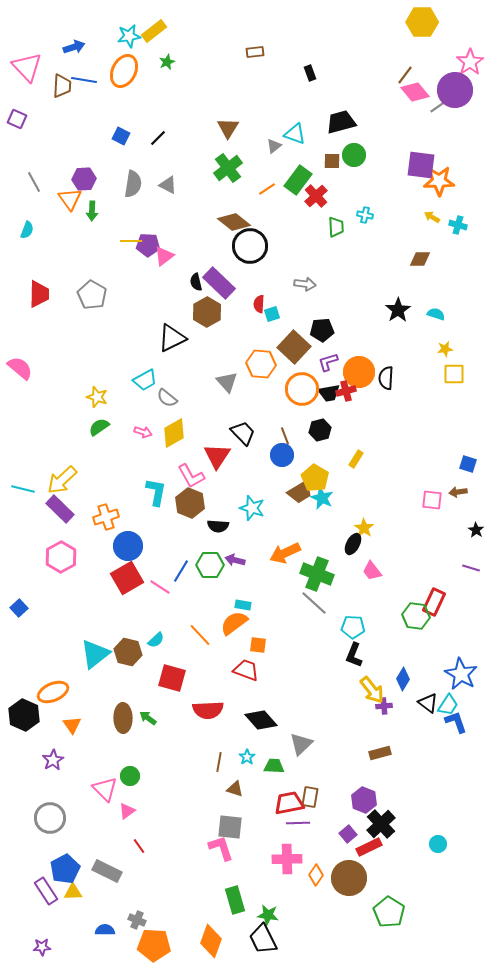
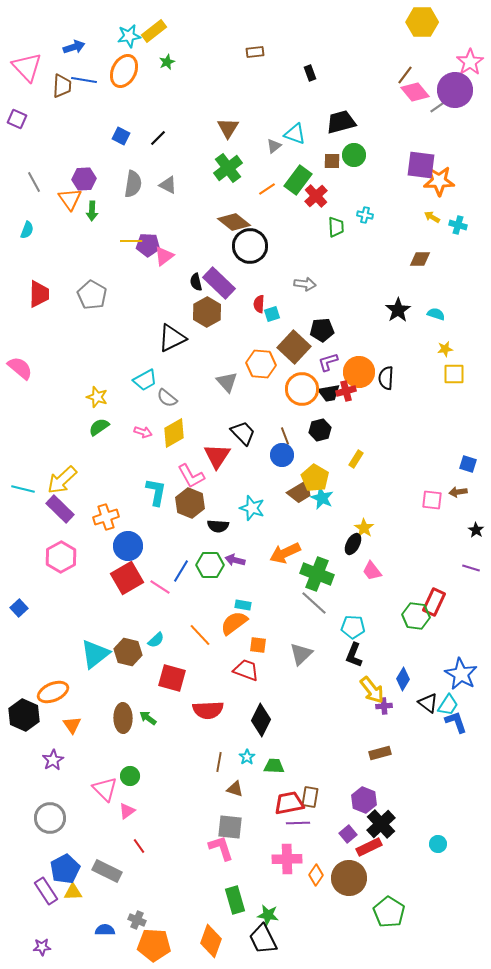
black diamond at (261, 720): rotated 68 degrees clockwise
gray triangle at (301, 744): moved 90 px up
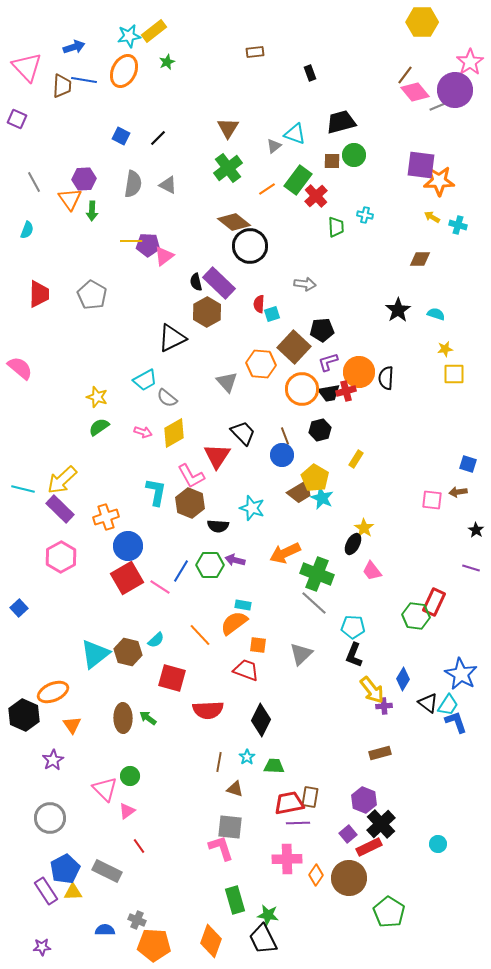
gray line at (439, 106): rotated 12 degrees clockwise
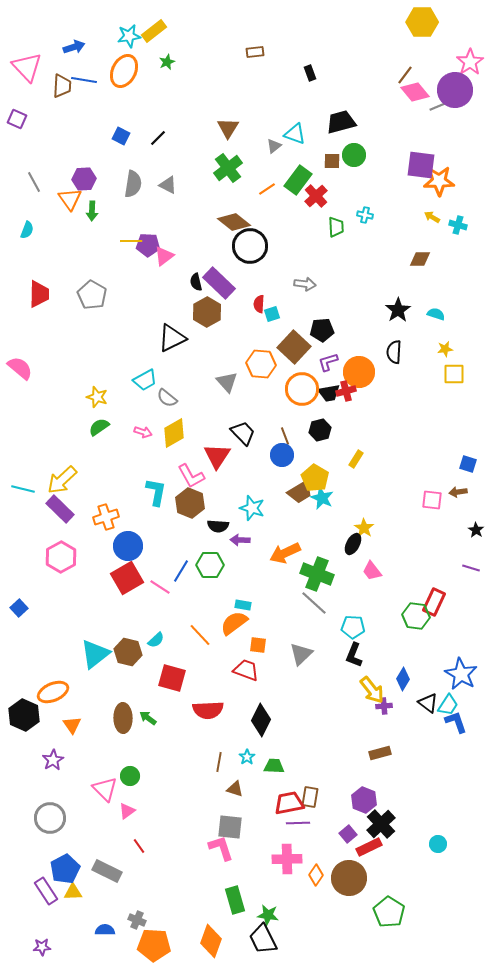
black semicircle at (386, 378): moved 8 px right, 26 px up
purple arrow at (235, 560): moved 5 px right, 20 px up; rotated 12 degrees counterclockwise
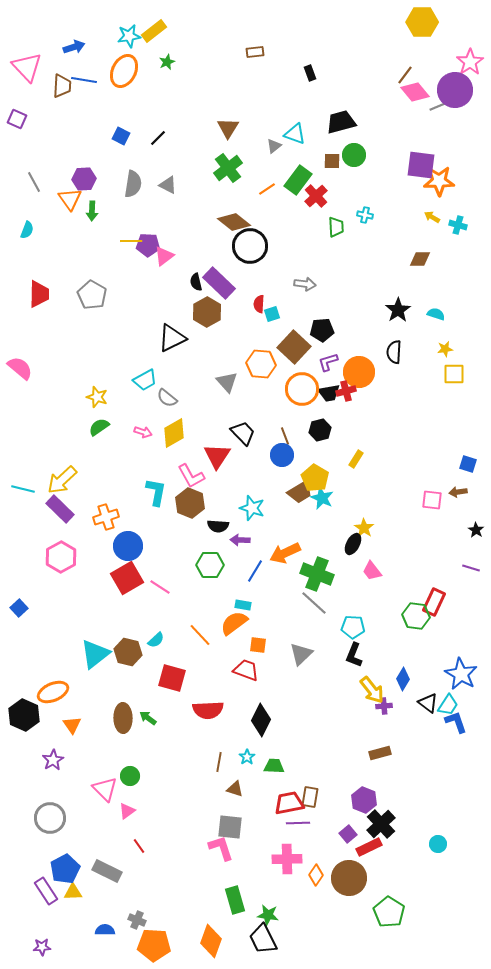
blue line at (181, 571): moved 74 px right
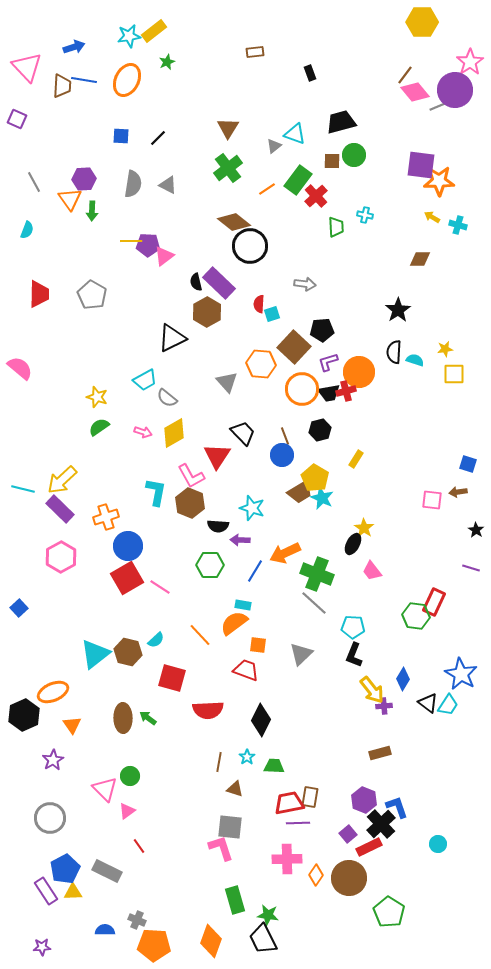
orange ellipse at (124, 71): moved 3 px right, 9 px down
blue square at (121, 136): rotated 24 degrees counterclockwise
cyan semicircle at (436, 314): moved 21 px left, 46 px down
black hexagon at (24, 715): rotated 12 degrees clockwise
blue L-shape at (456, 722): moved 59 px left, 85 px down
